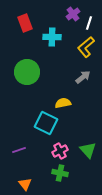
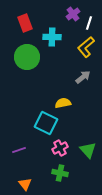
green circle: moved 15 px up
pink cross: moved 3 px up
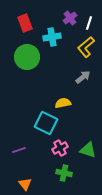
purple cross: moved 3 px left, 4 px down
cyan cross: rotated 12 degrees counterclockwise
green triangle: rotated 30 degrees counterclockwise
green cross: moved 4 px right
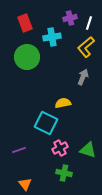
purple cross: rotated 24 degrees clockwise
gray arrow: rotated 28 degrees counterclockwise
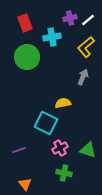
white line: moved 1 px left, 3 px up; rotated 32 degrees clockwise
